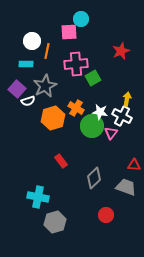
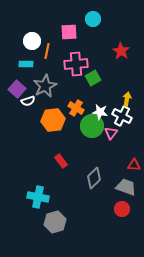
cyan circle: moved 12 px right
red star: rotated 18 degrees counterclockwise
orange hexagon: moved 2 px down; rotated 10 degrees clockwise
red circle: moved 16 px right, 6 px up
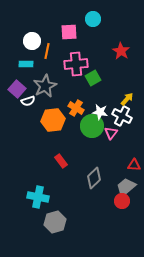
yellow arrow: rotated 32 degrees clockwise
gray trapezoid: rotated 60 degrees counterclockwise
red circle: moved 8 px up
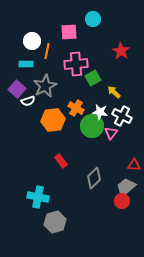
yellow arrow: moved 13 px left, 7 px up; rotated 88 degrees counterclockwise
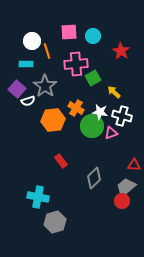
cyan circle: moved 17 px down
orange line: rotated 28 degrees counterclockwise
gray star: rotated 10 degrees counterclockwise
white cross: rotated 12 degrees counterclockwise
pink triangle: rotated 32 degrees clockwise
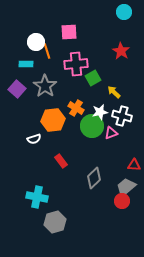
cyan circle: moved 31 px right, 24 px up
white circle: moved 4 px right, 1 px down
white semicircle: moved 6 px right, 38 px down
white star: rotated 21 degrees counterclockwise
cyan cross: moved 1 px left
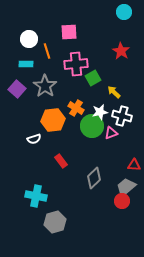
white circle: moved 7 px left, 3 px up
cyan cross: moved 1 px left, 1 px up
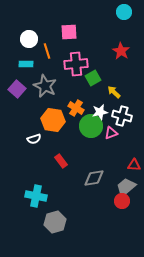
gray star: rotated 10 degrees counterclockwise
orange hexagon: rotated 15 degrees clockwise
green circle: moved 1 px left
gray diamond: rotated 35 degrees clockwise
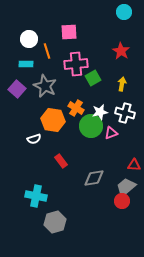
yellow arrow: moved 8 px right, 8 px up; rotated 56 degrees clockwise
white cross: moved 3 px right, 3 px up
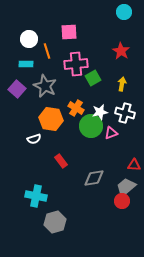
orange hexagon: moved 2 px left, 1 px up
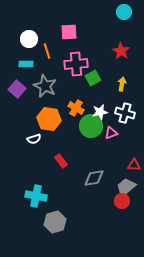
orange hexagon: moved 2 px left
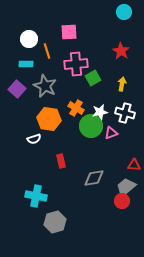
red rectangle: rotated 24 degrees clockwise
